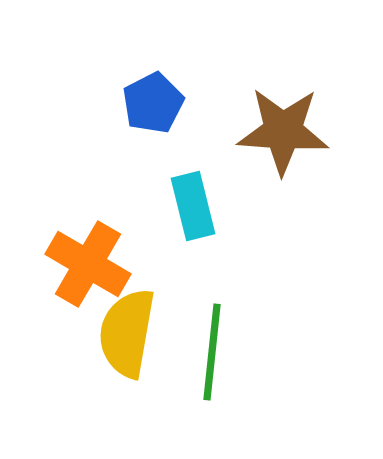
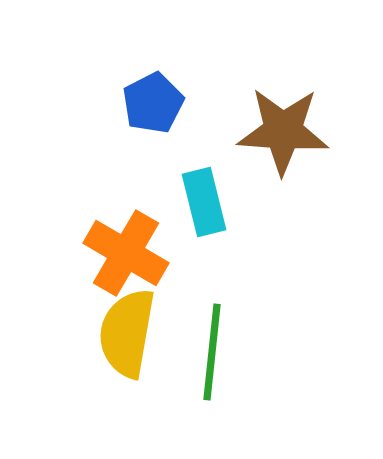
cyan rectangle: moved 11 px right, 4 px up
orange cross: moved 38 px right, 11 px up
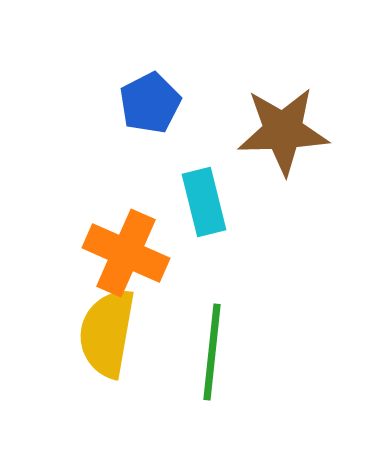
blue pentagon: moved 3 px left
brown star: rotated 6 degrees counterclockwise
orange cross: rotated 6 degrees counterclockwise
yellow semicircle: moved 20 px left
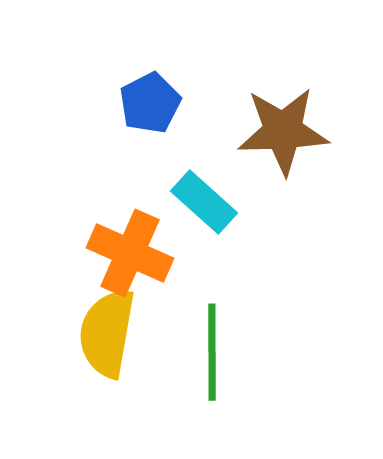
cyan rectangle: rotated 34 degrees counterclockwise
orange cross: moved 4 px right
green line: rotated 6 degrees counterclockwise
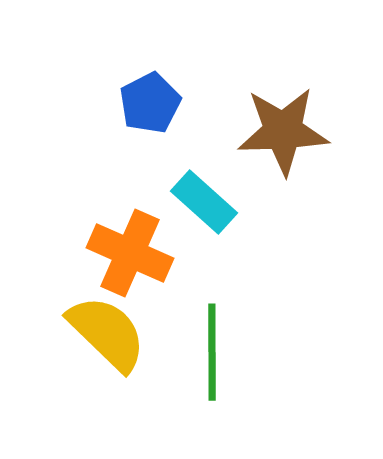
yellow semicircle: rotated 124 degrees clockwise
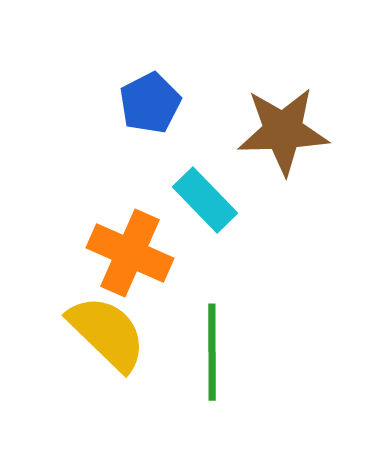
cyan rectangle: moved 1 px right, 2 px up; rotated 4 degrees clockwise
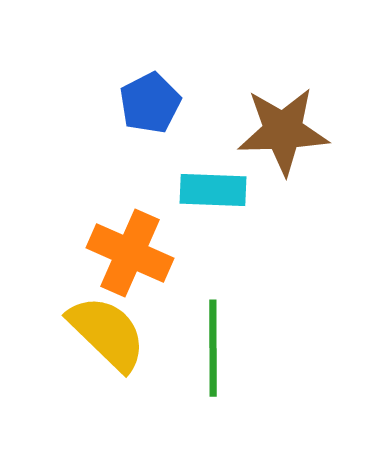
cyan rectangle: moved 8 px right, 10 px up; rotated 44 degrees counterclockwise
green line: moved 1 px right, 4 px up
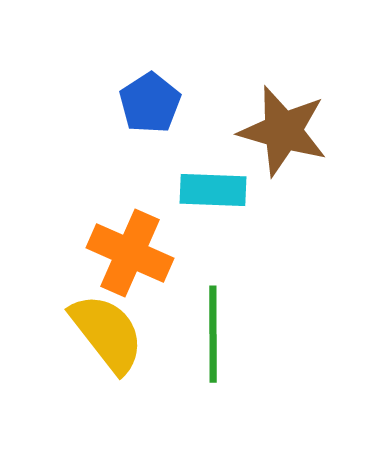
blue pentagon: rotated 6 degrees counterclockwise
brown star: rotated 18 degrees clockwise
yellow semicircle: rotated 8 degrees clockwise
green line: moved 14 px up
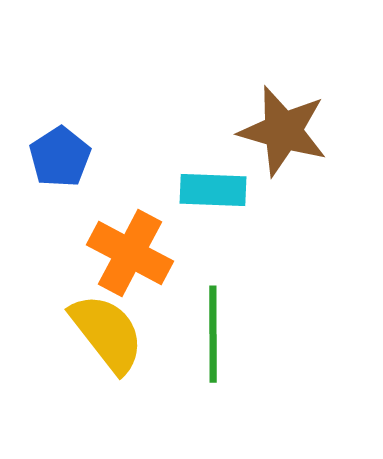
blue pentagon: moved 90 px left, 54 px down
orange cross: rotated 4 degrees clockwise
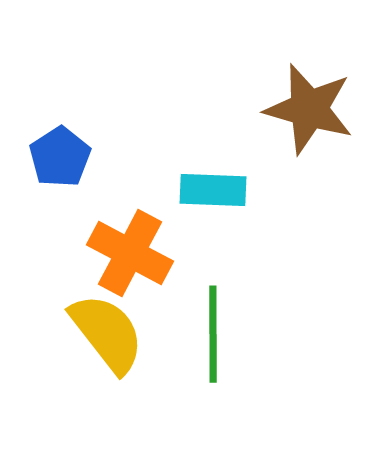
brown star: moved 26 px right, 22 px up
